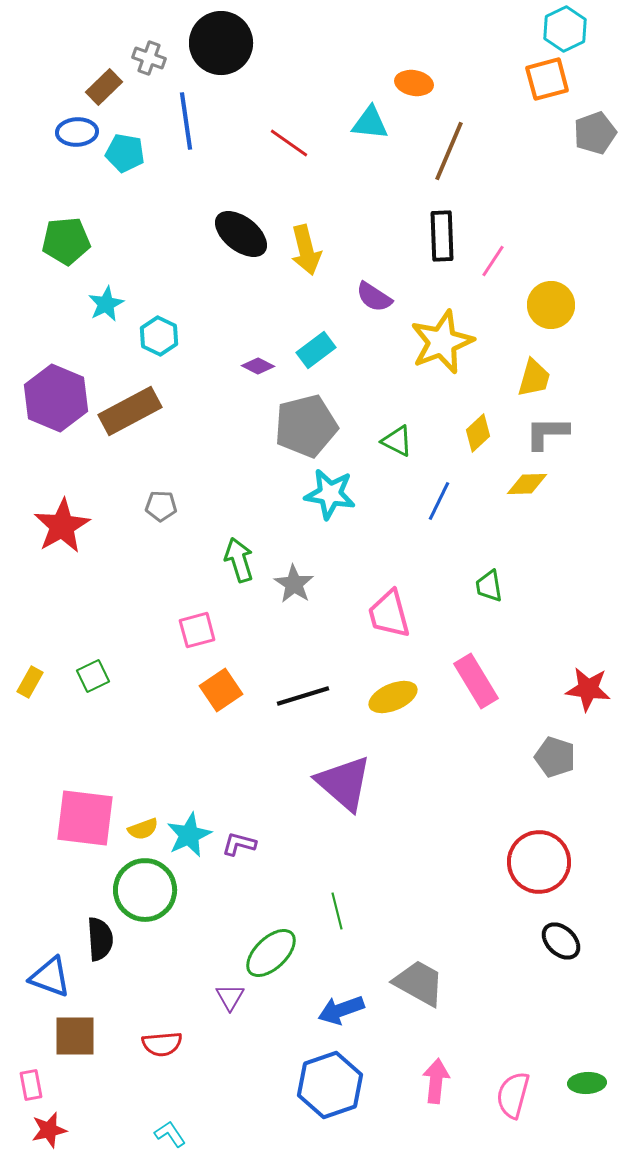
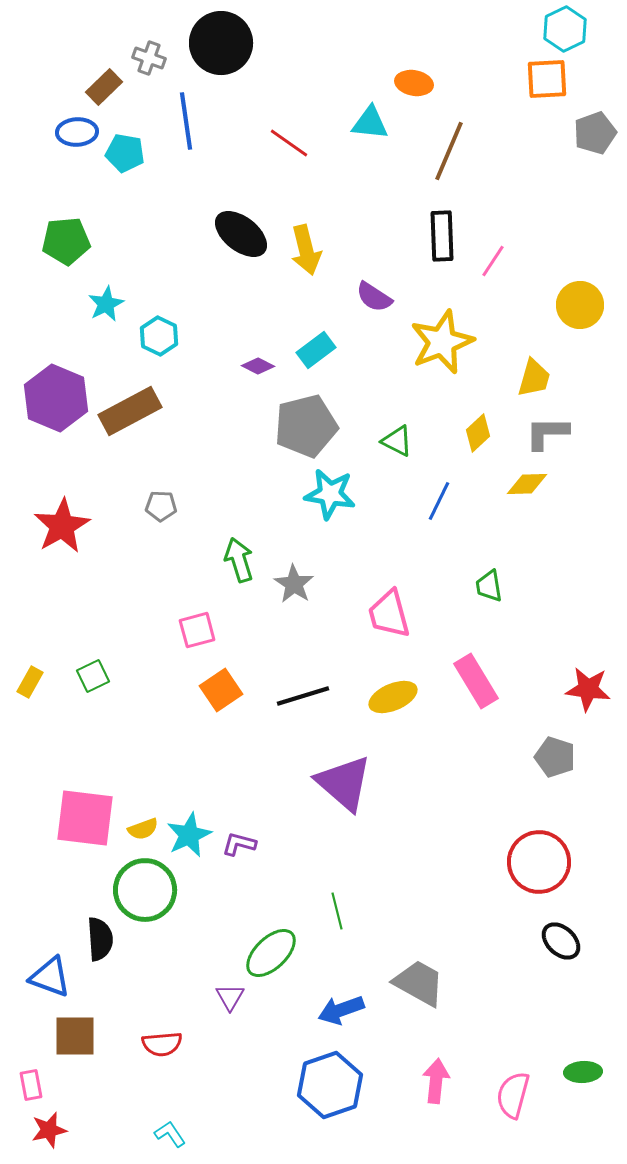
orange square at (547, 79): rotated 12 degrees clockwise
yellow circle at (551, 305): moved 29 px right
green ellipse at (587, 1083): moved 4 px left, 11 px up
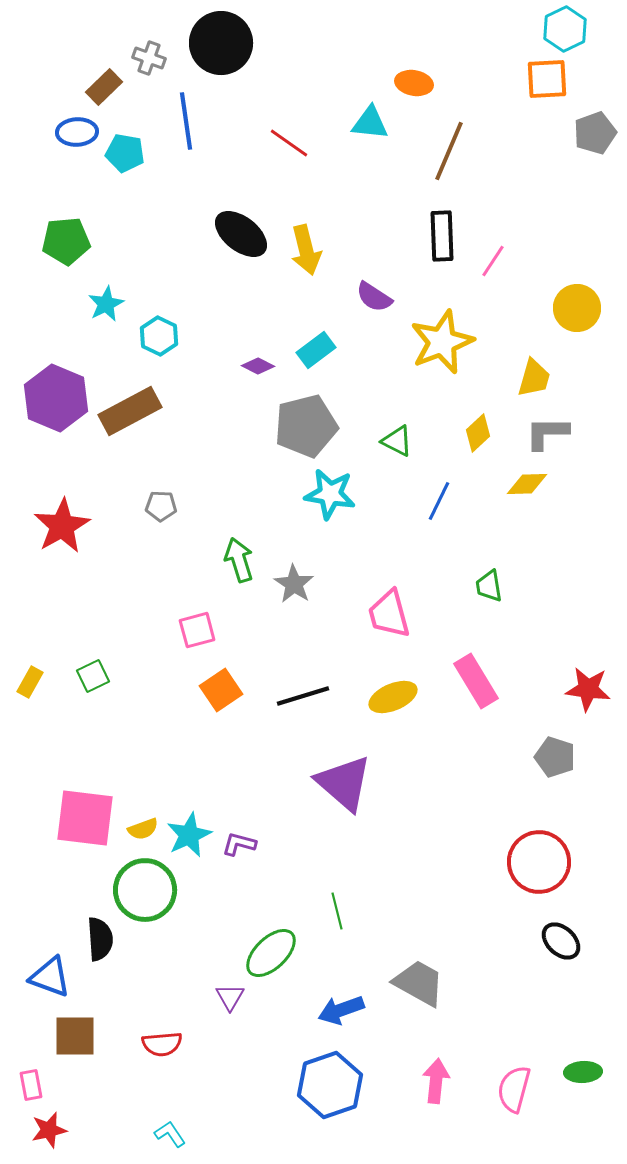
yellow circle at (580, 305): moved 3 px left, 3 px down
pink semicircle at (513, 1095): moved 1 px right, 6 px up
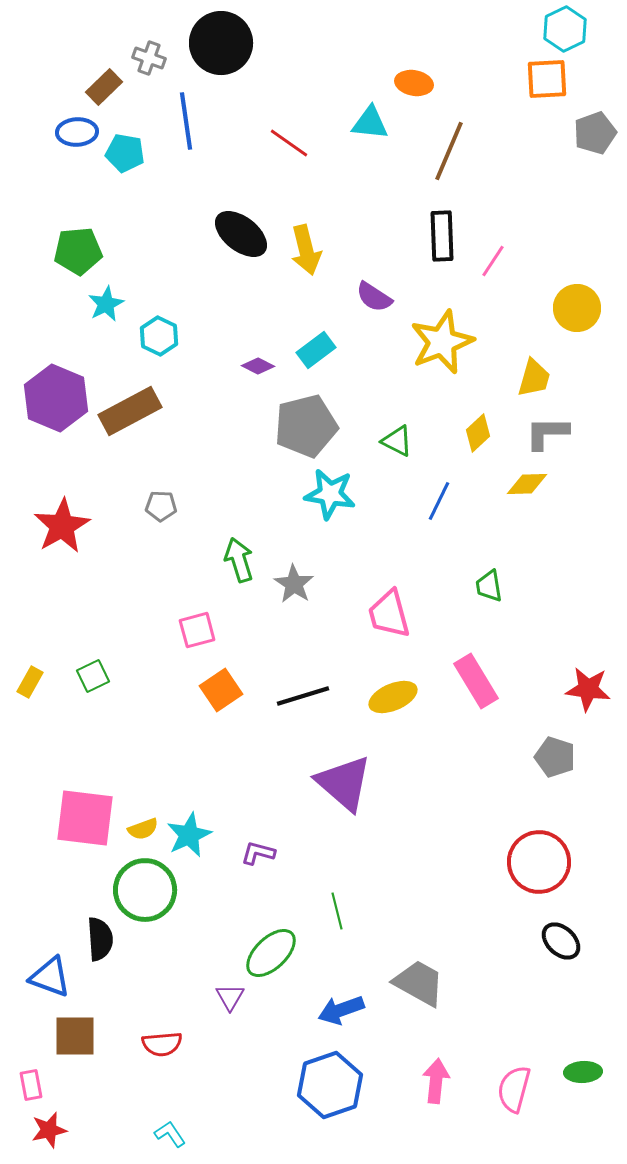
green pentagon at (66, 241): moved 12 px right, 10 px down
purple L-shape at (239, 844): moved 19 px right, 9 px down
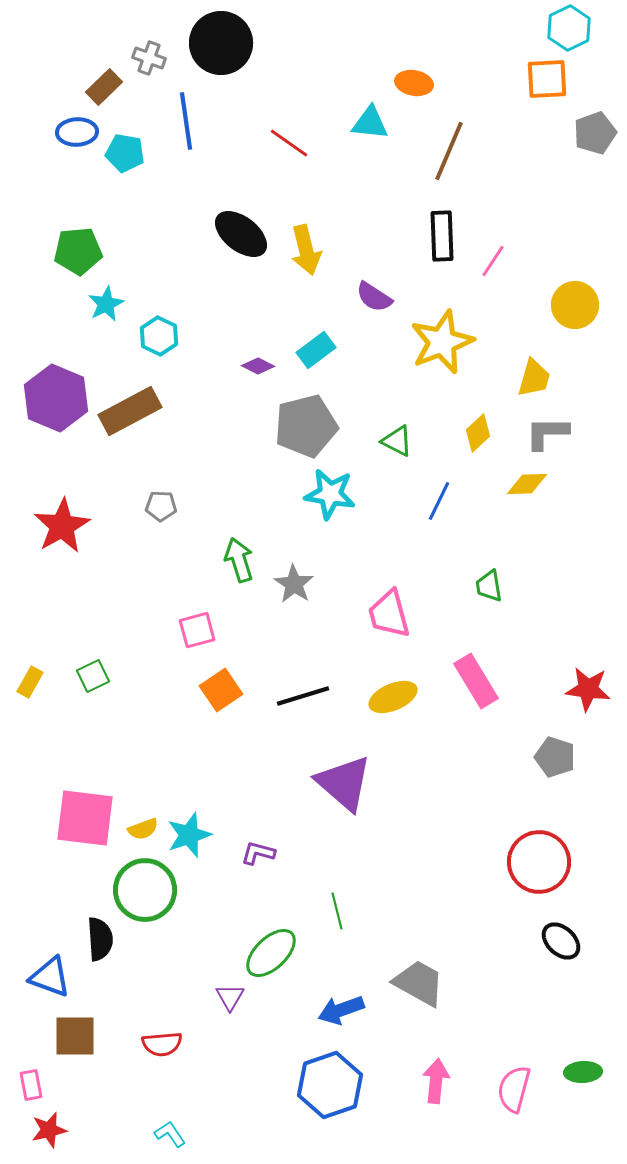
cyan hexagon at (565, 29): moved 4 px right, 1 px up
yellow circle at (577, 308): moved 2 px left, 3 px up
cyan star at (189, 835): rotated 6 degrees clockwise
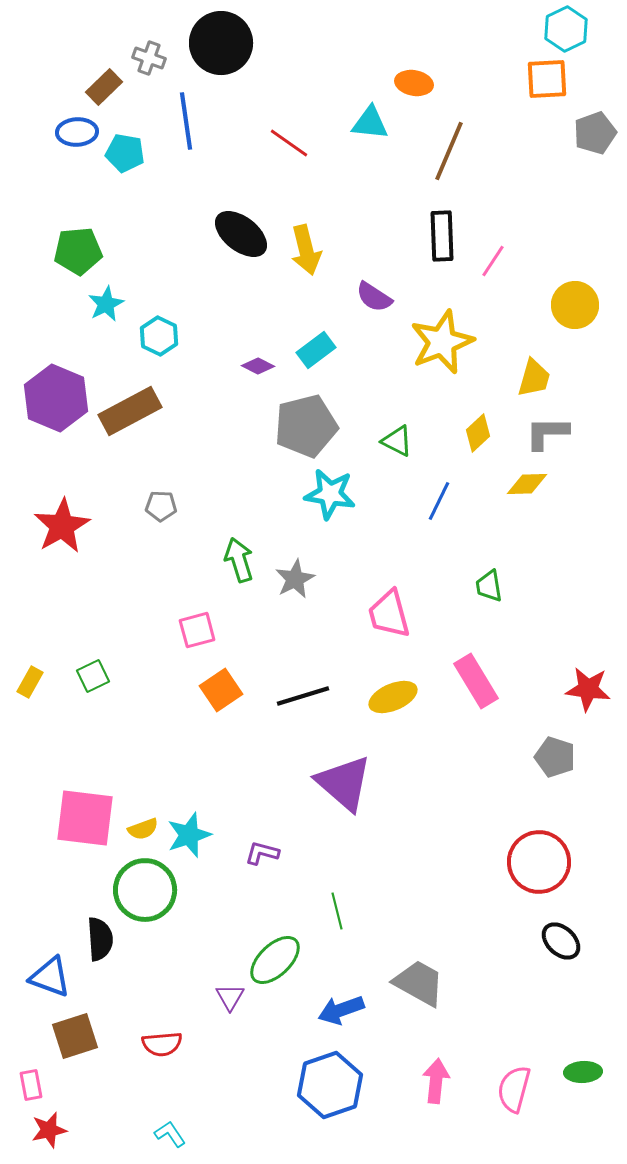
cyan hexagon at (569, 28): moved 3 px left, 1 px down
gray star at (294, 584): moved 1 px right, 5 px up; rotated 12 degrees clockwise
purple L-shape at (258, 853): moved 4 px right
green ellipse at (271, 953): moved 4 px right, 7 px down
brown square at (75, 1036): rotated 18 degrees counterclockwise
